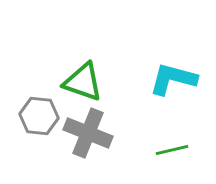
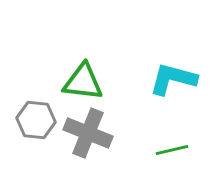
green triangle: rotated 12 degrees counterclockwise
gray hexagon: moved 3 px left, 4 px down
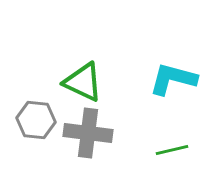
green triangle: rotated 18 degrees clockwise
gray cross: rotated 15 degrees counterclockwise
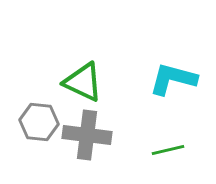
gray hexagon: moved 3 px right, 2 px down
gray cross: moved 1 px left, 2 px down
green line: moved 4 px left
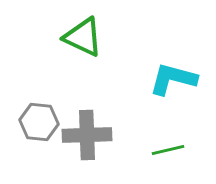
green triangle: moved 45 px up
gray cross: rotated 9 degrees counterclockwise
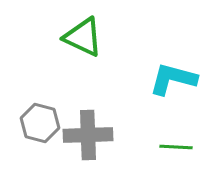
gray hexagon: moved 1 px right, 1 px down; rotated 9 degrees clockwise
gray cross: moved 1 px right
green line: moved 8 px right, 3 px up; rotated 16 degrees clockwise
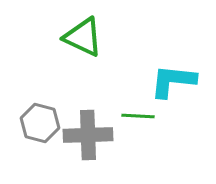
cyan L-shape: moved 2 px down; rotated 9 degrees counterclockwise
green line: moved 38 px left, 31 px up
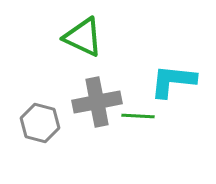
gray cross: moved 9 px right, 33 px up; rotated 9 degrees counterclockwise
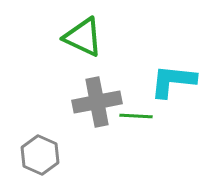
green line: moved 2 px left
gray hexagon: moved 32 px down; rotated 9 degrees clockwise
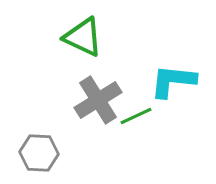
gray cross: moved 1 px right, 2 px up; rotated 21 degrees counterclockwise
green line: rotated 28 degrees counterclockwise
gray hexagon: moved 1 px left, 2 px up; rotated 21 degrees counterclockwise
